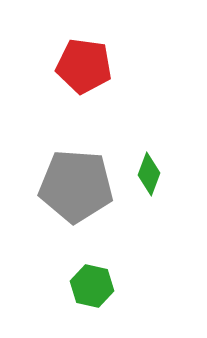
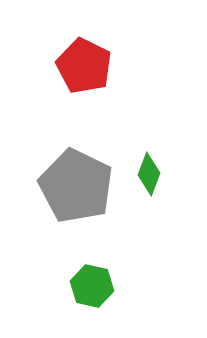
red pentagon: rotated 18 degrees clockwise
gray pentagon: rotated 22 degrees clockwise
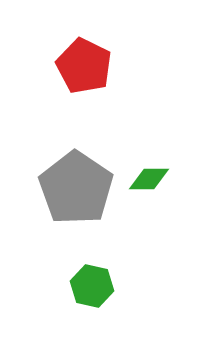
green diamond: moved 5 px down; rotated 69 degrees clockwise
gray pentagon: moved 2 px down; rotated 8 degrees clockwise
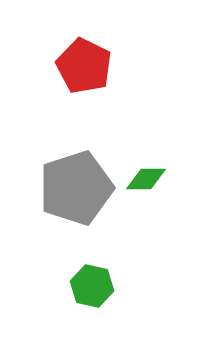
green diamond: moved 3 px left
gray pentagon: rotated 20 degrees clockwise
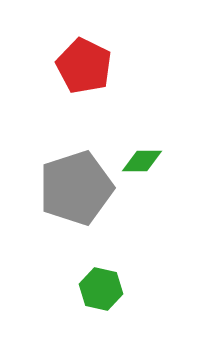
green diamond: moved 4 px left, 18 px up
green hexagon: moved 9 px right, 3 px down
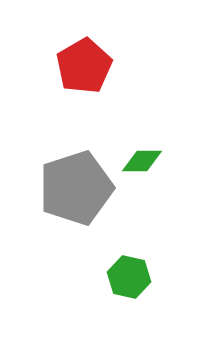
red pentagon: rotated 16 degrees clockwise
green hexagon: moved 28 px right, 12 px up
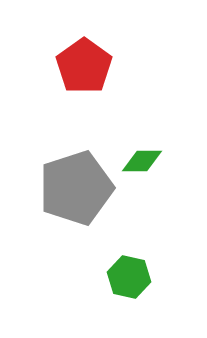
red pentagon: rotated 6 degrees counterclockwise
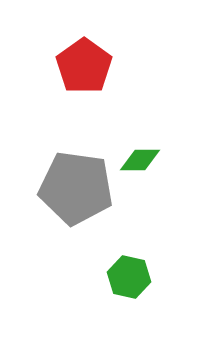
green diamond: moved 2 px left, 1 px up
gray pentagon: rotated 26 degrees clockwise
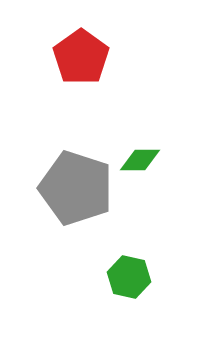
red pentagon: moved 3 px left, 9 px up
gray pentagon: rotated 10 degrees clockwise
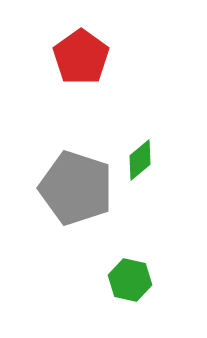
green diamond: rotated 39 degrees counterclockwise
green hexagon: moved 1 px right, 3 px down
